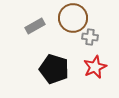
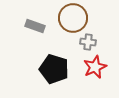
gray rectangle: rotated 48 degrees clockwise
gray cross: moved 2 px left, 5 px down
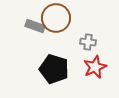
brown circle: moved 17 px left
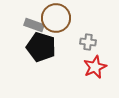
gray rectangle: moved 1 px left, 1 px up
black pentagon: moved 13 px left, 22 px up
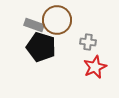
brown circle: moved 1 px right, 2 px down
